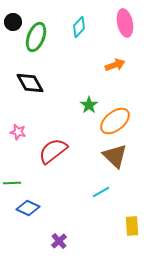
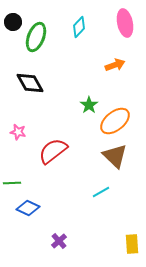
yellow rectangle: moved 18 px down
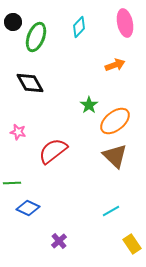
cyan line: moved 10 px right, 19 px down
yellow rectangle: rotated 30 degrees counterclockwise
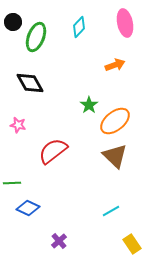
pink star: moved 7 px up
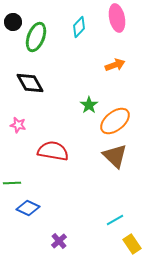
pink ellipse: moved 8 px left, 5 px up
red semicircle: rotated 48 degrees clockwise
cyan line: moved 4 px right, 9 px down
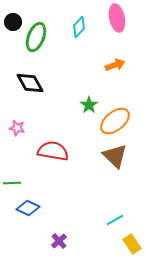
pink star: moved 1 px left, 3 px down
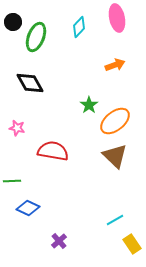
green line: moved 2 px up
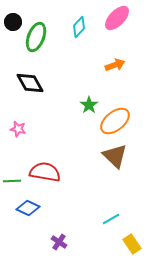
pink ellipse: rotated 56 degrees clockwise
pink star: moved 1 px right, 1 px down
red semicircle: moved 8 px left, 21 px down
cyan line: moved 4 px left, 1 px up
purple cross: moved 1 px down; rotated 14 degrees counterclockwise
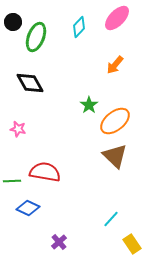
orange arrow: rotated 150 degrees clockwise
cyan line: rotated 18 degrees counterclockwise
purple cross: rotated 14 degrees clockwise
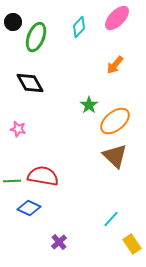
red semicircle: moved 2 px left, 4 px down
blue diamond: moved 1 px right
